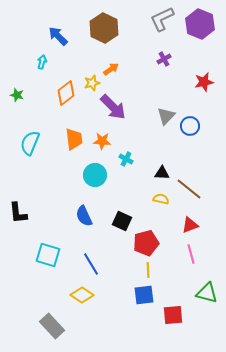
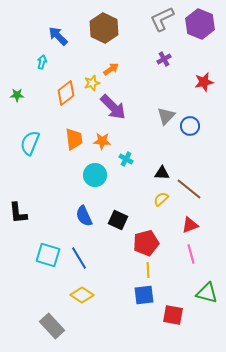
green star: rotated 16 degrees counterclockwise
yellow semicircle: rotated 56 degrees counterclockwise
black square: moved 4 px left, 1 px up
blue line: moved 12 px left, 6 px up
red square: rotated 15 degrees clockwise
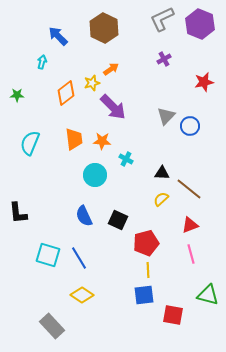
green triangle: moved 1 px right, 2 px down
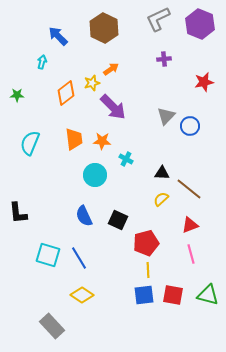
gray L-shape: moved 4 px left
purple cross: rotated 24 degrees clockwise
red square: moved 20 px up
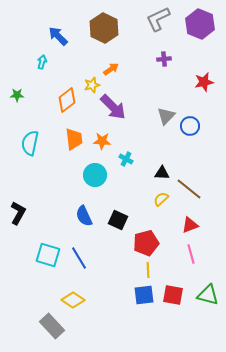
yellow star: moved 2 px down
orange diamond: moved 1 px right, 7 px down
cyan semicircle: rotated 10 degrees counterclockwise
black L-shape: rotated 145 degrees counterclockwise
yellow diamond: moved 9 px left, 5 px down
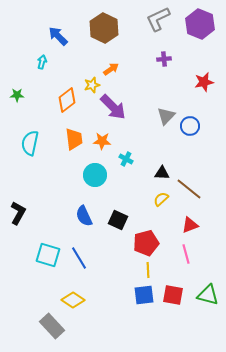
pink line: moved 5 px left
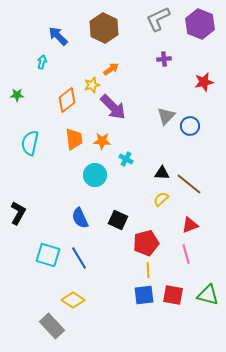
brown line: moved 5 px up
blue semicircle: moved 4 px left, 2 px down
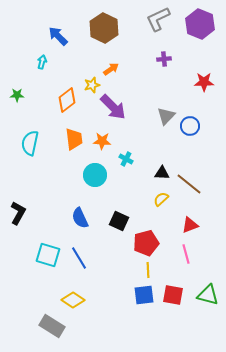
red star: rotated 12 degrees clockwise
black square: moved 1 px right, 1 px down
gray rectangle: rotated 15 degrees counterclockwise
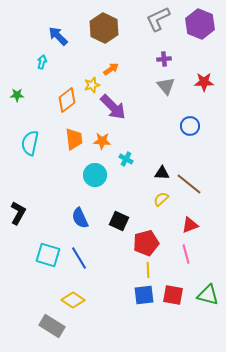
gray triangle: moved 30 px up; rotated 24 degrees counterclockwise
